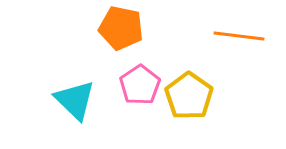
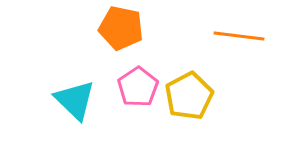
pink pentagon: moved 2 px left, 2 px down
yellow pentagon: rotated 9 degrees clockwise
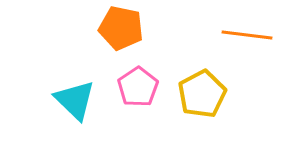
orange line: moved 8 px right, 1 px up
yellow pentagon: moved 13 px right, 2 px up
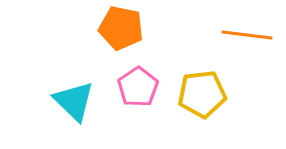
yellow pentagon: rotated 21 degrees clockwise
cyan triangle: moved 1 px left, 1 px down
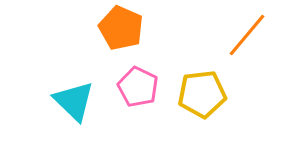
orange pentagon: rotated 12 degrees clockwise
orange line: rotated 57 degrees counterclockwise
pink pentagon: rotated 12 degrees counterclockwise
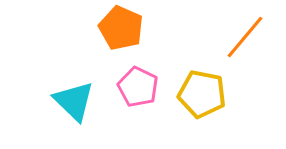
orange line: moved 2 px left, 2 px down
yellow pentagon: rotated 18 degrees clockwise
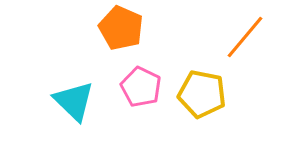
pink pentagon: moved 3 px right
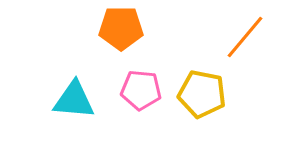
orange pentagon: rotated 24 degrees counterclockwise
pink pentagon: moved 3 px down; rotated 21 degrees counterclockwise
cyan triangle: moved 1 px up; rotated 39 degrees counterclockwise
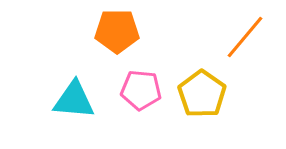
orange pentagon: moved 4 px left, 3 px down
yellow pentagon: rotated 24 degrees clockwise
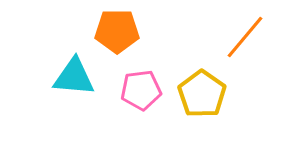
pink pentagon: rotated 12 degrees counterclockwise
cyan triangle: moved 23 px up
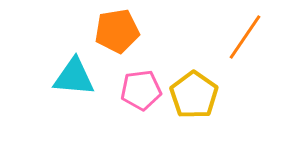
orange pentagon: rotated 9 degrees counterclockwise
orange line: rotated 6 degrees counterclockwise
yellow pentagon: moved 8 px left, 1 px down
